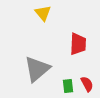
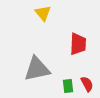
gray triangle: rotated 28 degrees clockwise
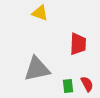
yellow triangle: moved 3 px left; rotated 30 degrees counterclockwise
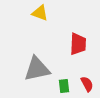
green rectangle: moved 4 px left
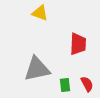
green rectangle: moved 1 px right, 1 px up
